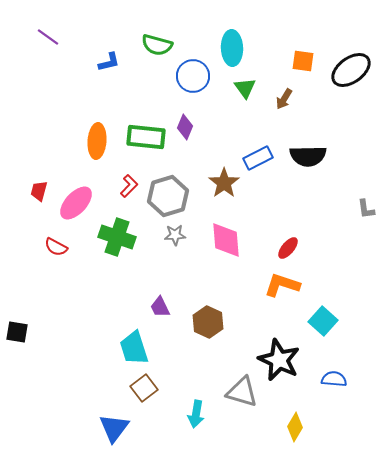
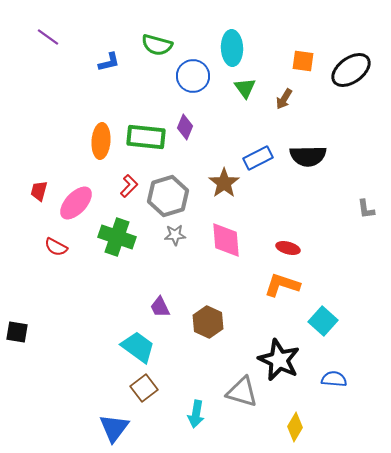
orange ellipse: moved 4 px right
red ellipse: rotated 65 degrees clockwise
cyan trapezoid: moved 4 px right, 1 px up; rotated 144 degrees clockwise
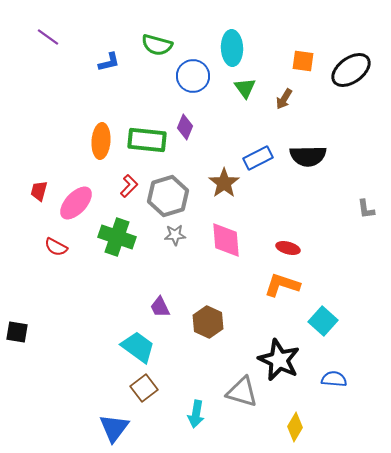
green rectangle: moved 1 px right, 3 px down
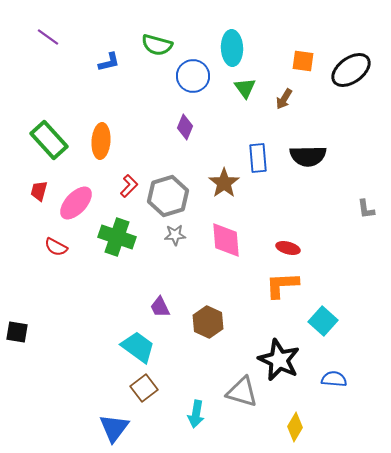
green rectangle: moved 98 px left; rotated 42 degrees clockwise
blue rectangle: rotated 68 degrees counterclockwise
orange L-shape: rotated 21 degrees counterclockwise
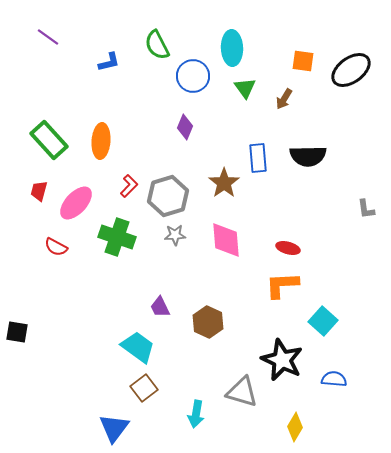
green semicircle: rotated 48 degrees clockwise
black star: moved 3 px right
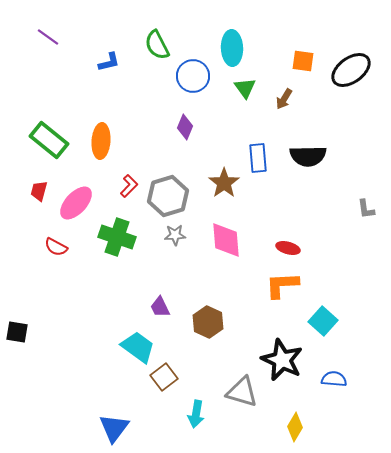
green rectangle: rotated 9 degrees counterclockwise
brown square: moved 20 px right, 11 px up
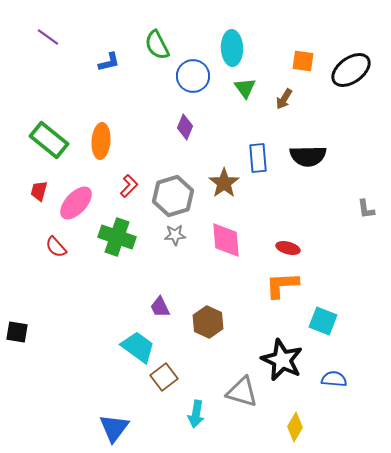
gray hexagon: moved 5 px right
red semicircle: rotated 20 degrees clockwise
cyan square: rotated 20 degrees counterclockwise
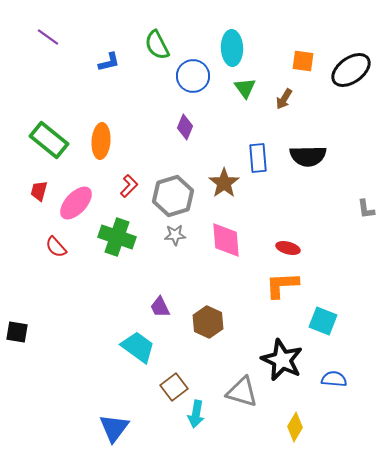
brown square: moved 10 px right, 10 px down
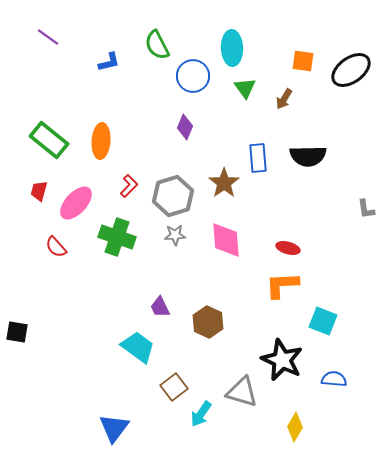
cyan arrow: moved 5 px right; rotated 24 degrees clockwise
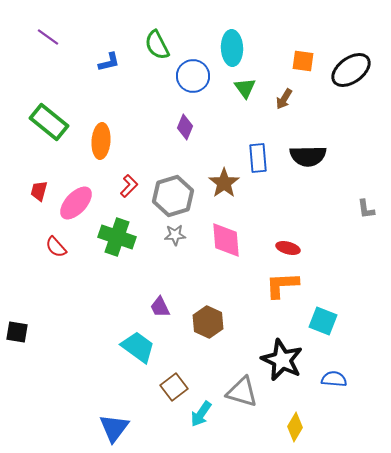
green rectangle: moved 18 px up
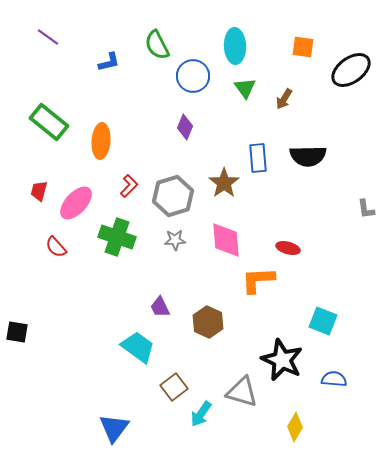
cyan ellipse: moved 3 px right, 2 px up
orange square: moved 14 px up
gray star: moved 5 px down
orange L-shape: moved 24 px left, 5 px up
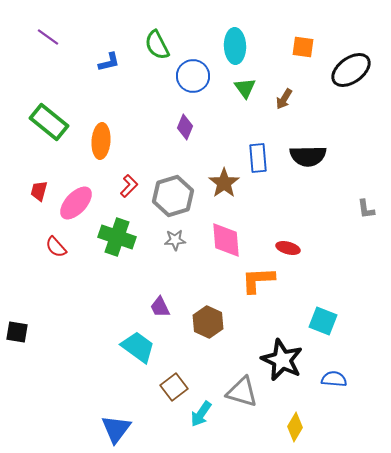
blue triangle: moved 2 px right, 1 px down
